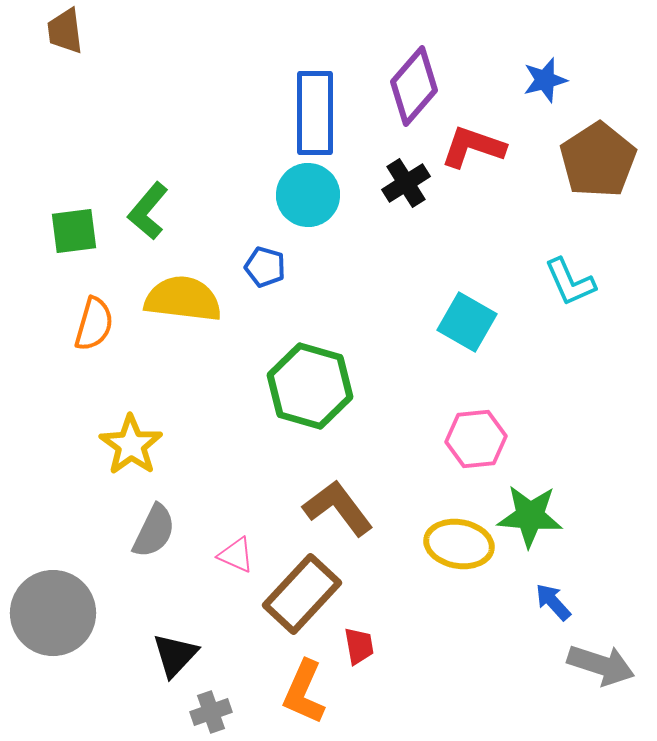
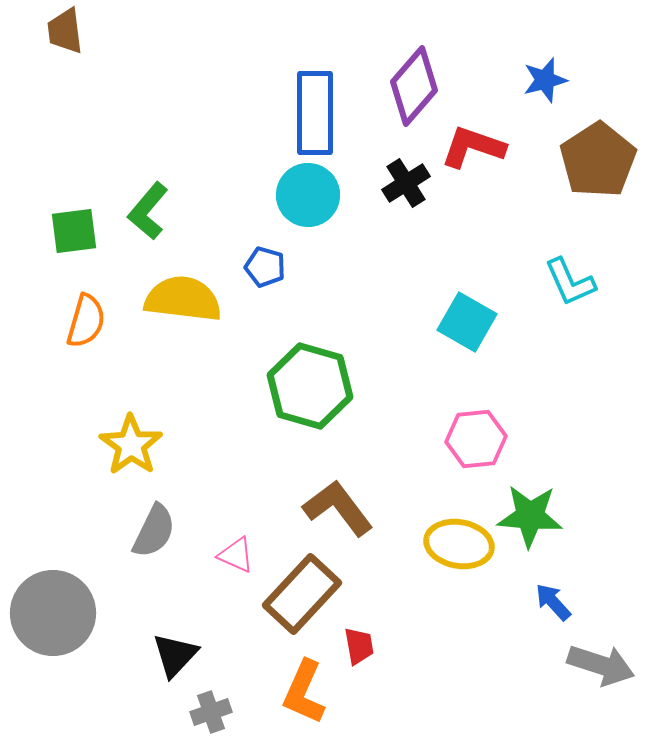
orange semicircle: moved 8 px left, 3 px up
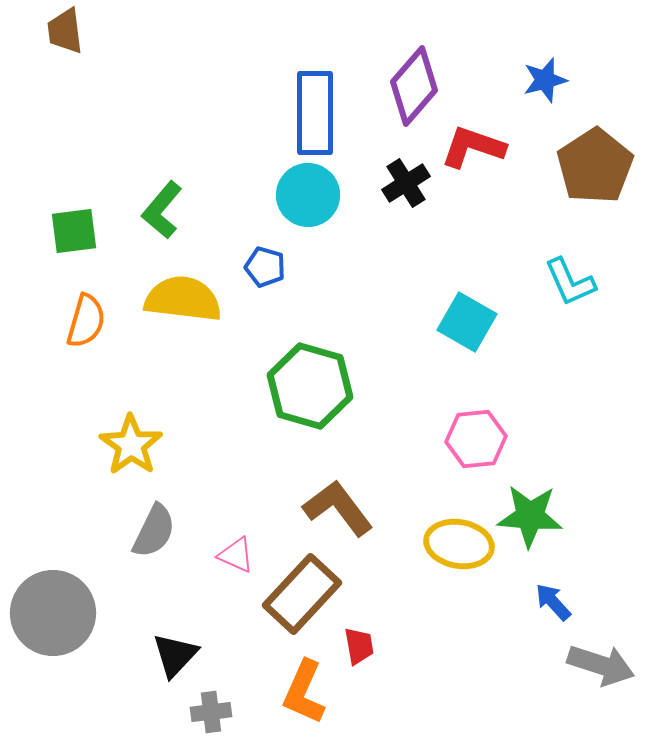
brown pentagon: moved 3 px left, 6 px down
green L-shape: moved 14 px right, 1 px up
gray cross: rotated 12 degrees clockwise
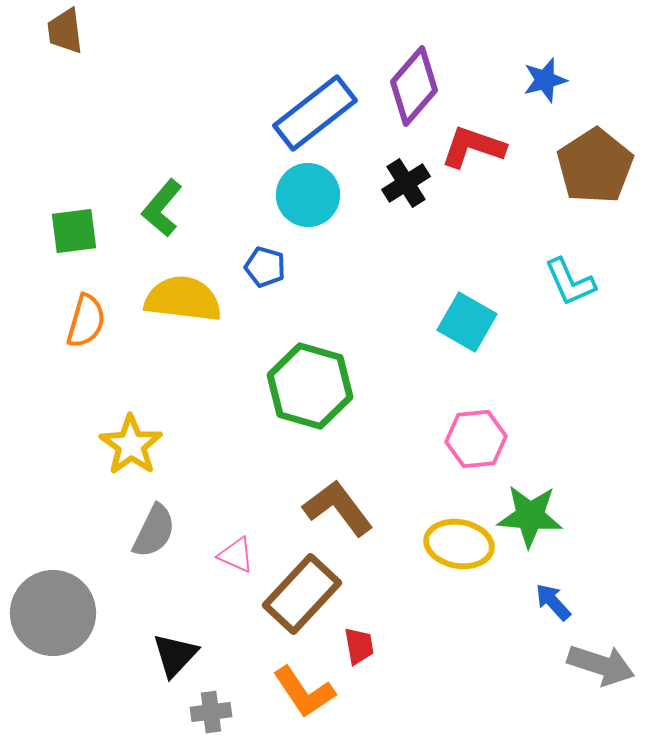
blue rectangle: rotated 52 degrees clockwise
green L-shape: moved 2 px up
orange L-shape: rotated 58 degrees counterclockwise
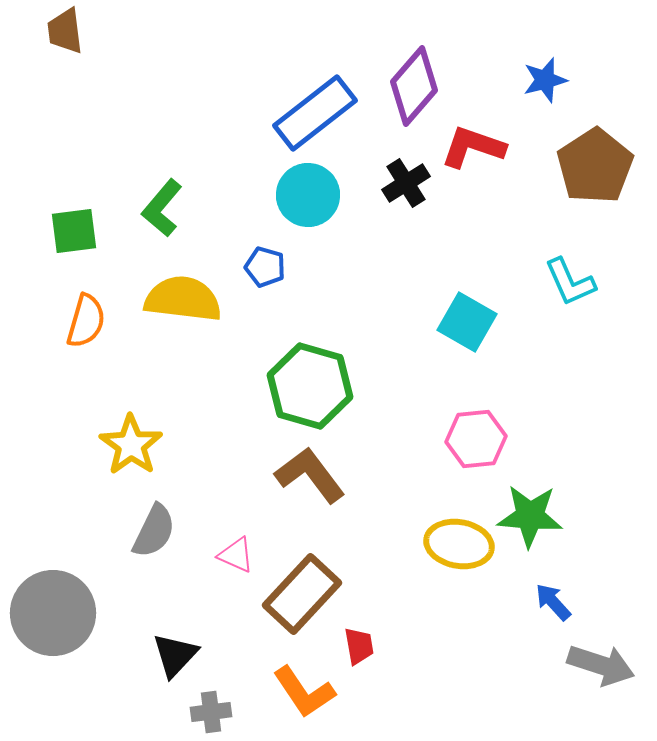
brown L-shape: moved 28 px left, 33 px up
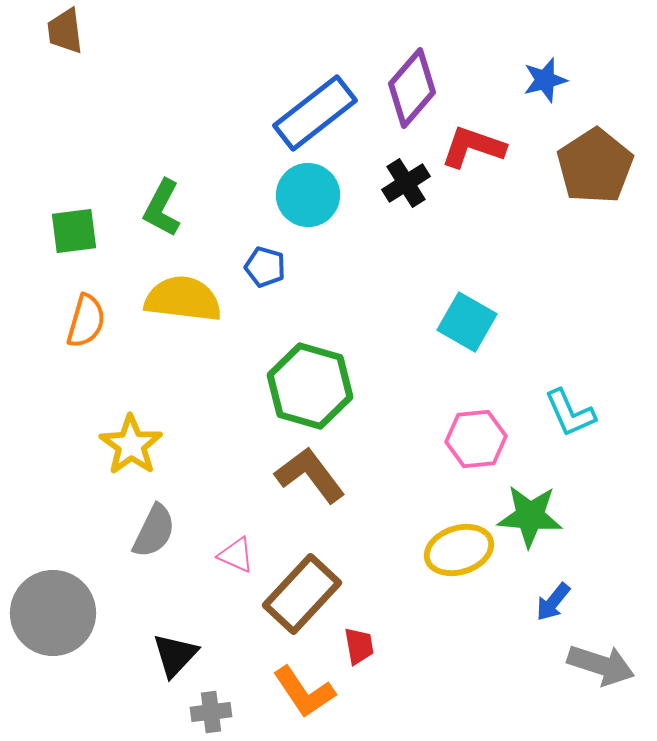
purple diamond: moved 2 px left, 2 px down
green L-shape: rotated 12 degrees counterclockwise
cyan L-shape: moved 131 px down
yellow ellipse: moved 6 px down; rotated 28 degrees counterclockwise
blue arrow: rotated 99 degrees counterclockwise
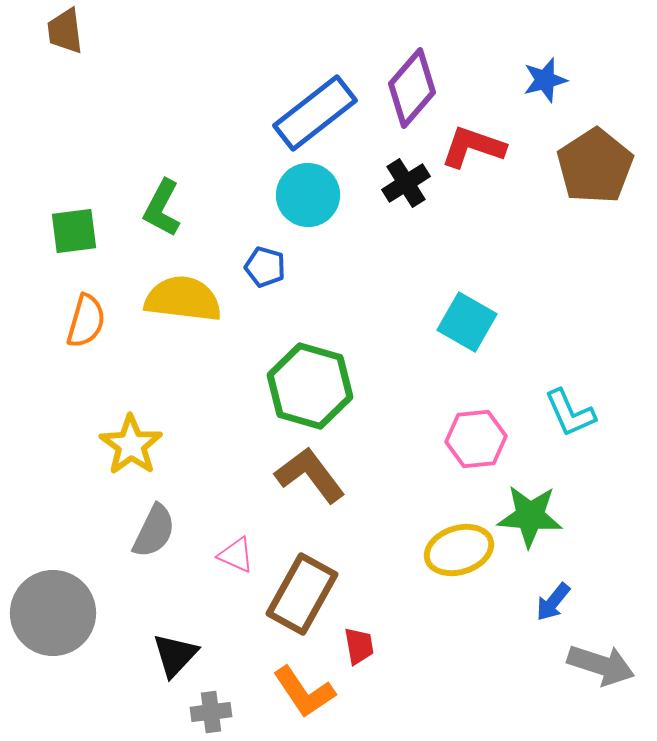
brown rectangle: rotated 14 degrees counterclockwise
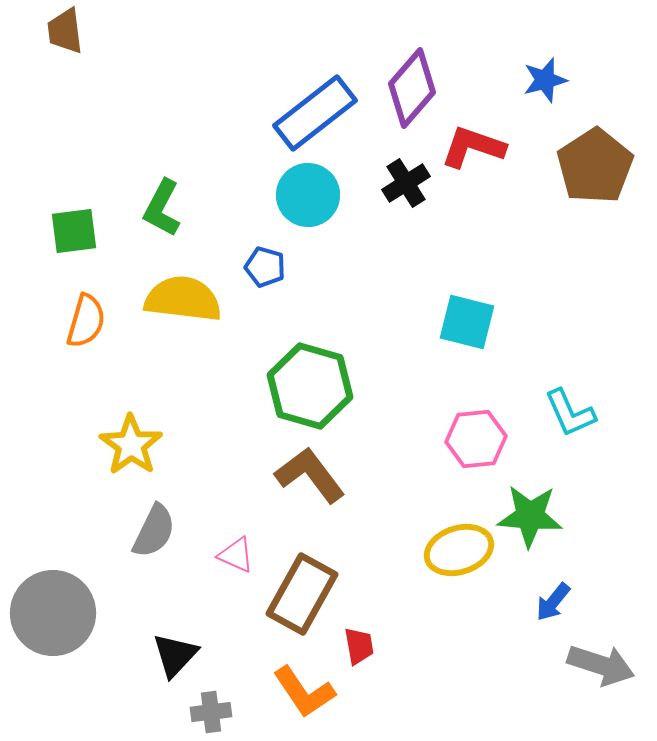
cyan square: rotated 16 degrees counterclockwise
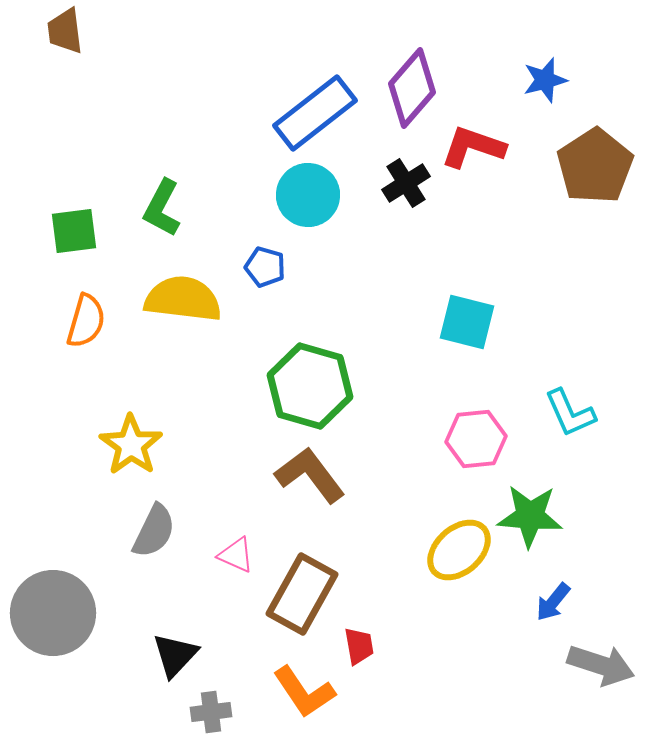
yellow ellipse: rotated 24 degrees counterclockwise
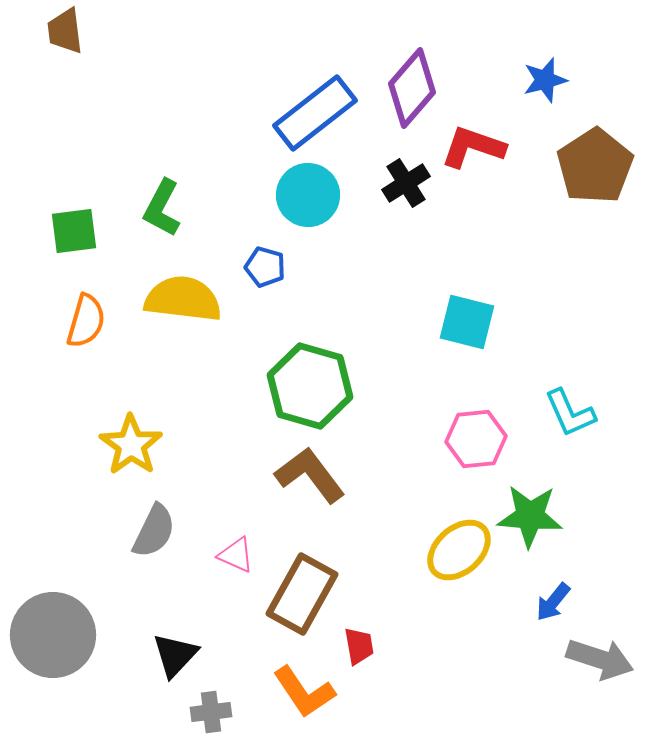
gray circle: moved 22 px down
gray arrow: moved 1 px left, 6 px up
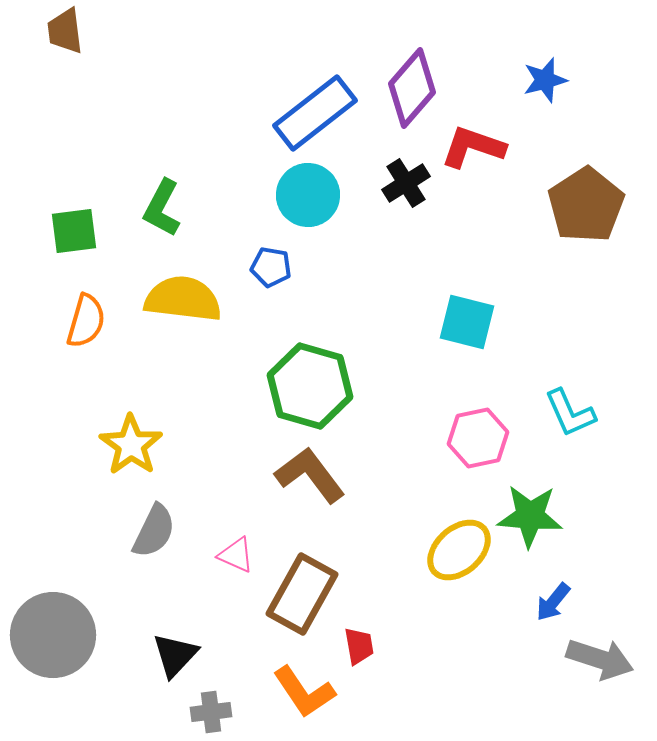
brown pentagon: moved 9 px left, 39 px down
blue pentagon: moved 6 px right; rotated 6 degrees counterclockwise
pink hexagon: moved 2 px right, 1 px up; rotated 6 degrees counterclockwise
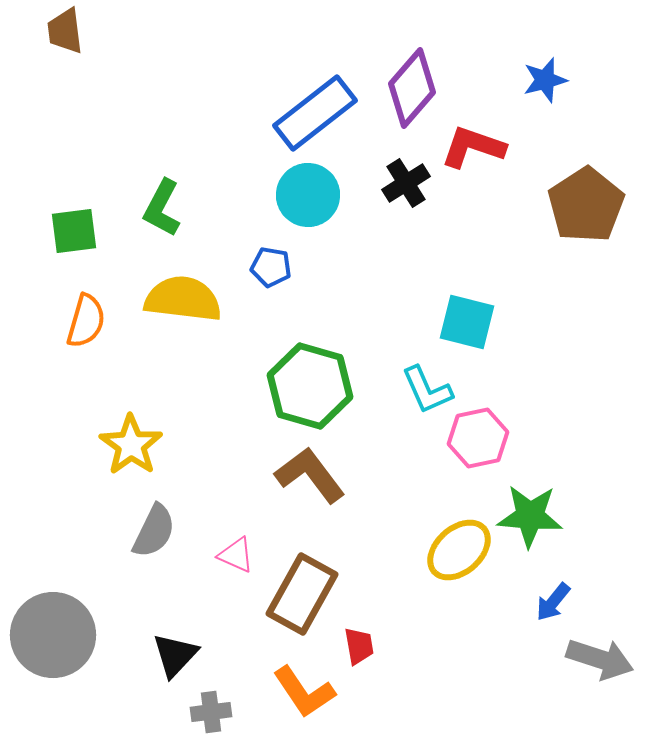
cyan L-shape: moved 143 px left, 23 px up
